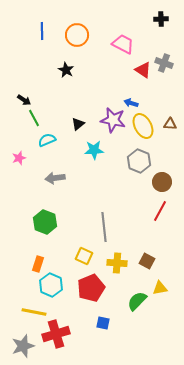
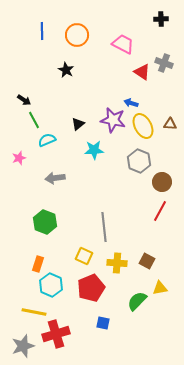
red triangle: moved 1 px left, 2 px down
green line: moved 2 px down
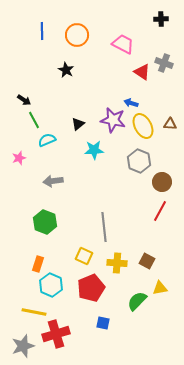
gray arrow: moved 2 px left, 3 px down
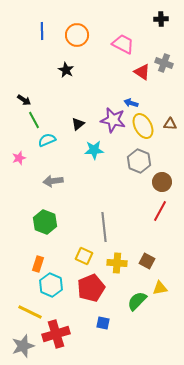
yellow line: moved 4 px left; rotated 15 degrees clockwise
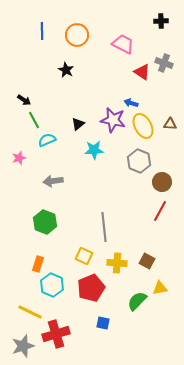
black cross: moved 2 px down
cyan hexagon: moved 1 px right
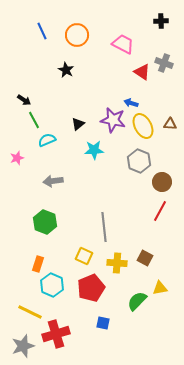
blue line: rotated 24 degrees counterclockwise
pink star: moved 2 px left
brown square: moved 2 px left, 3 px up
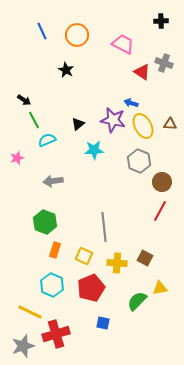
orange rectangle: moved 17 px right, 14 px up
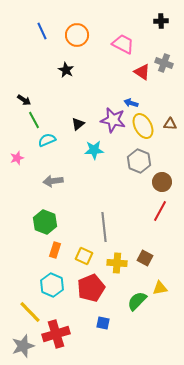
yellow line: rotated 20 degrees clockwise
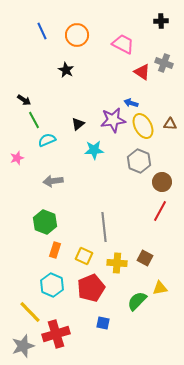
purple star: rotated 20 degrees counterclockwise
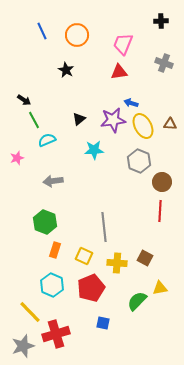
pink trapezoid: rotated 95 degrees counterclockwise
red triangle: moved 23 px left; rotated 42 degrees counterclockwise
black triangle: moved 1 px right, 5 px up
red line: rotated 25 degrees counterclockwise
